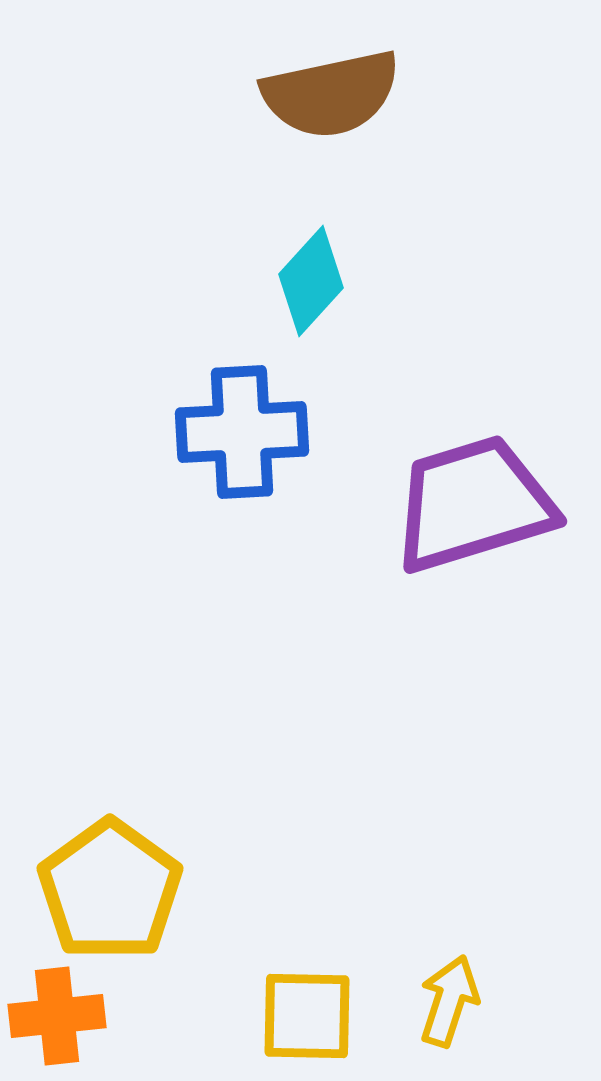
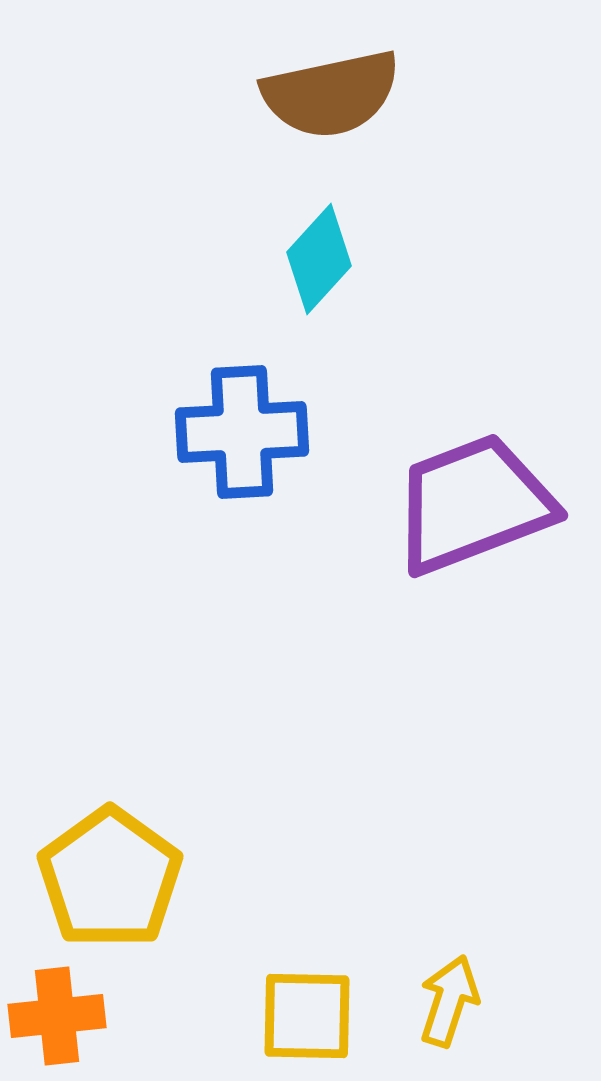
cyan diamond: moved 8 px right, 22 px up
purple trapezoid: rotated 4 degrees counterclockwise
yellow pentagon: moved 12 px up
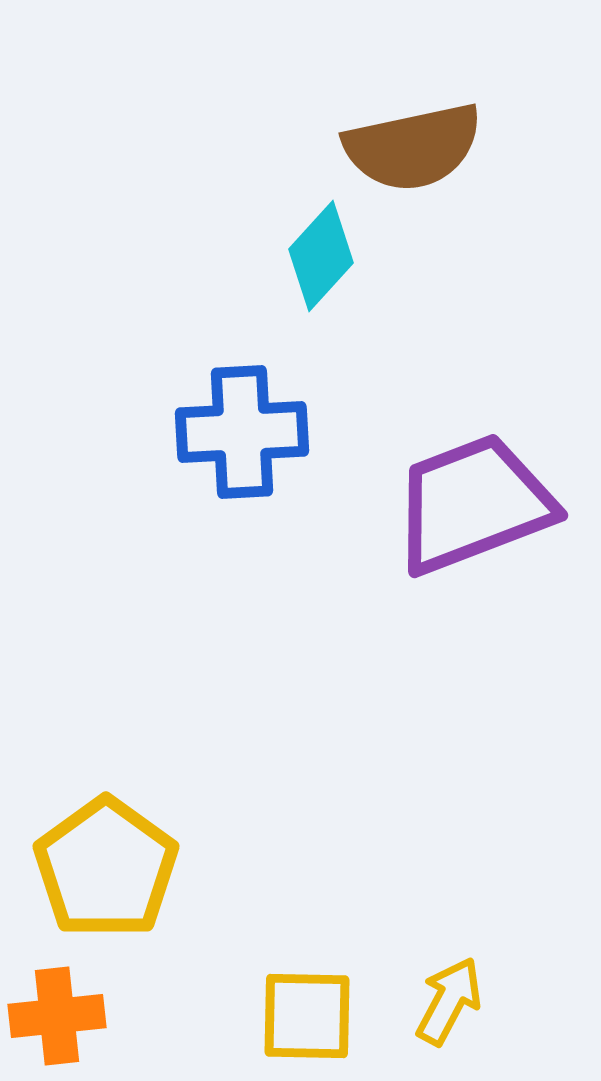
brown semicircle: moved 82 px right, 53 px down
cyan diamond: moved 2 px right, 3 px up
yellow pentagon: moved 4 px left, 10 px up
yellow arrow: rotated 10 degrees clockwise
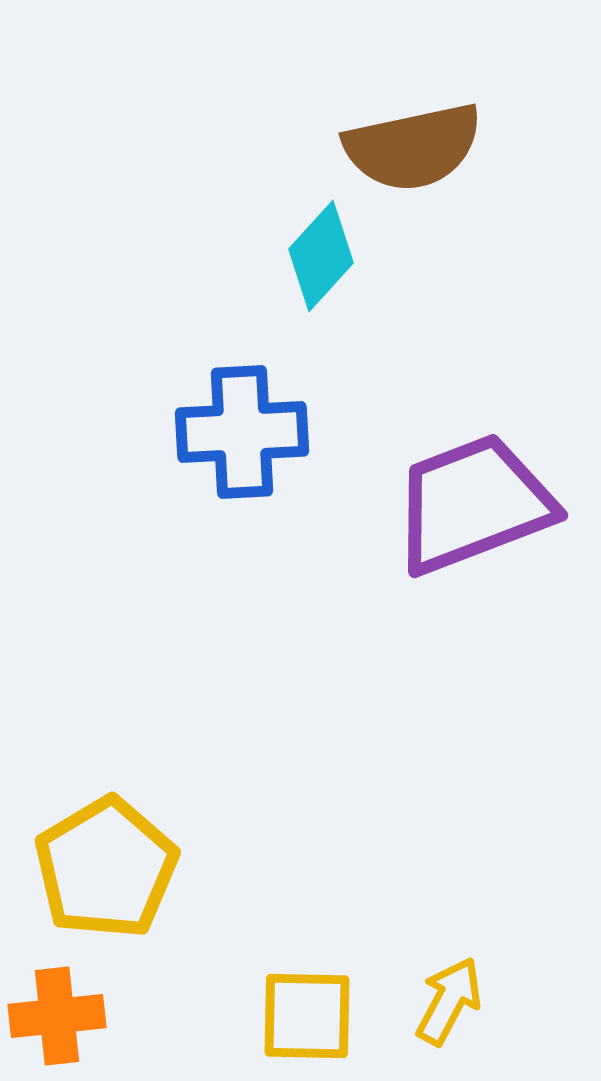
yellow pentagon: rotated 5 degrees clockwise
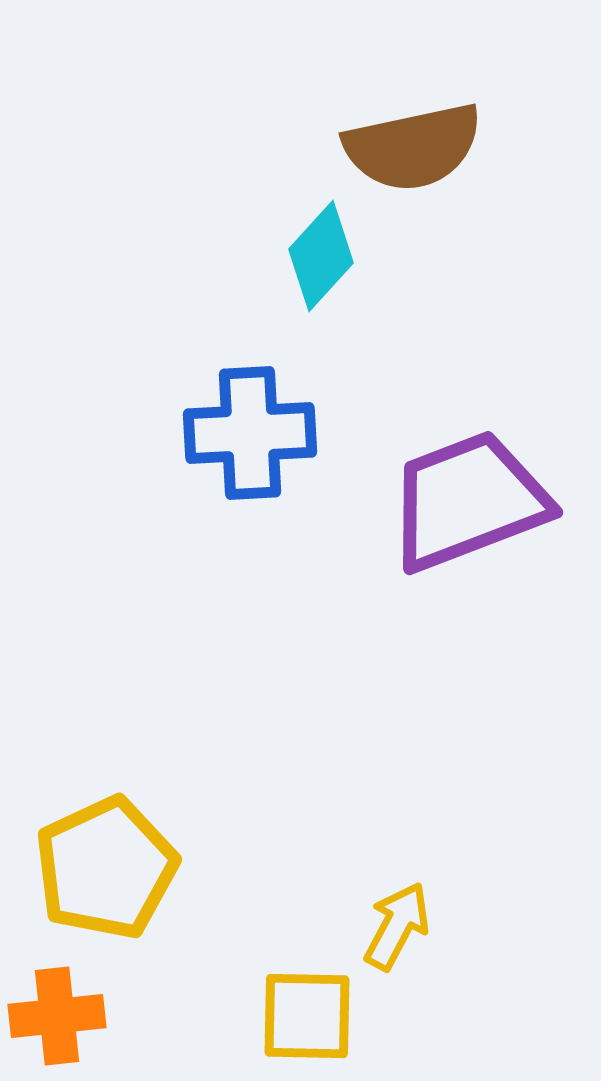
blue cross: moved 8 px right, 1 px down
purple trapezoid: moved 5 px left, 3 px up
yellow pentagon: rotated 6 degrees clockwise
yellow arrow: moved 52 px left, 75 px up
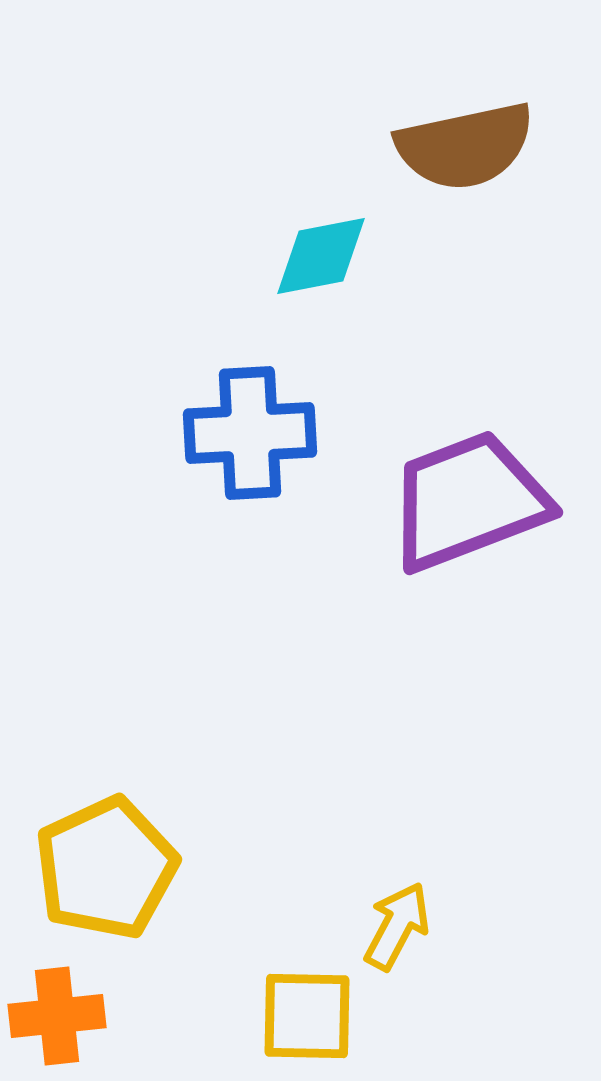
brown semicircle: moved 52 px right, 1 px up
cyan diamond: rotated 37 degrees clockwise
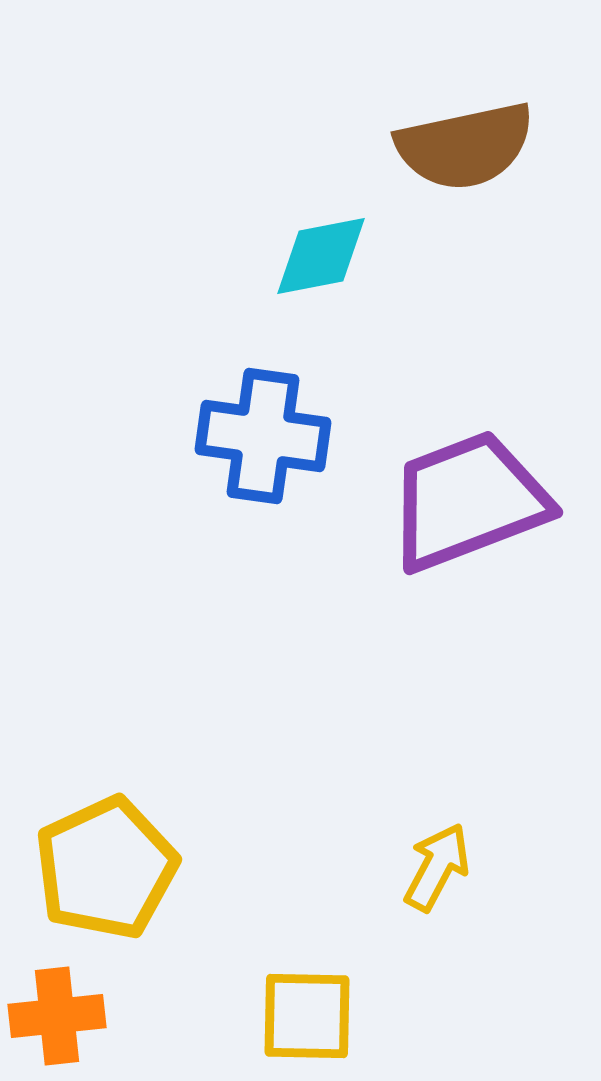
blue cross: moved 13 px right, 3 px down; rotated 11 degrees clockwise
yellow arrow: moved 40 px right, 59 px up
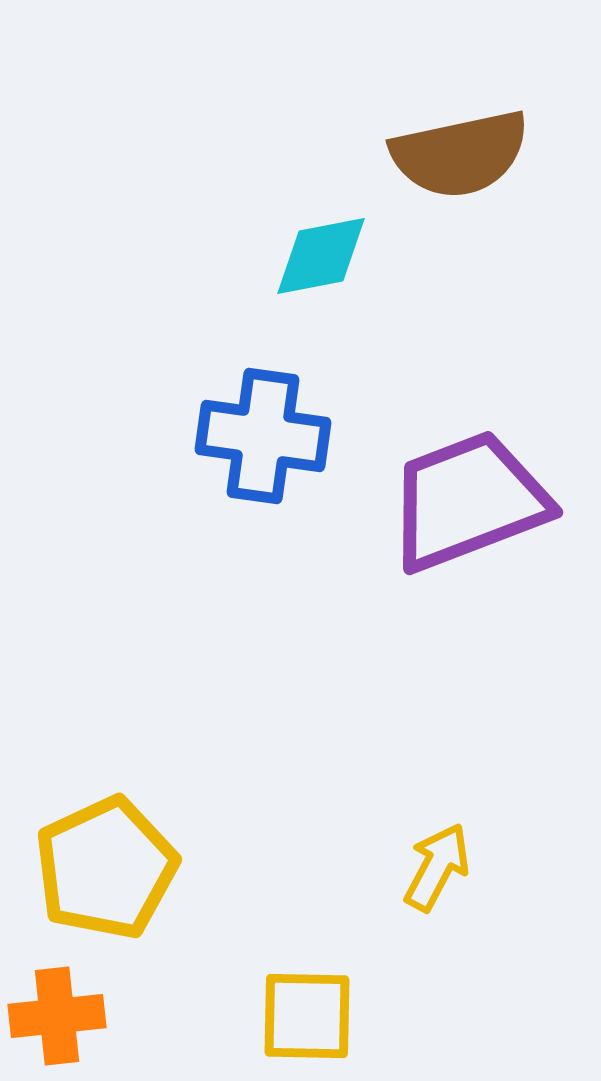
brown semicircle: moved 5 px left, 8 px down
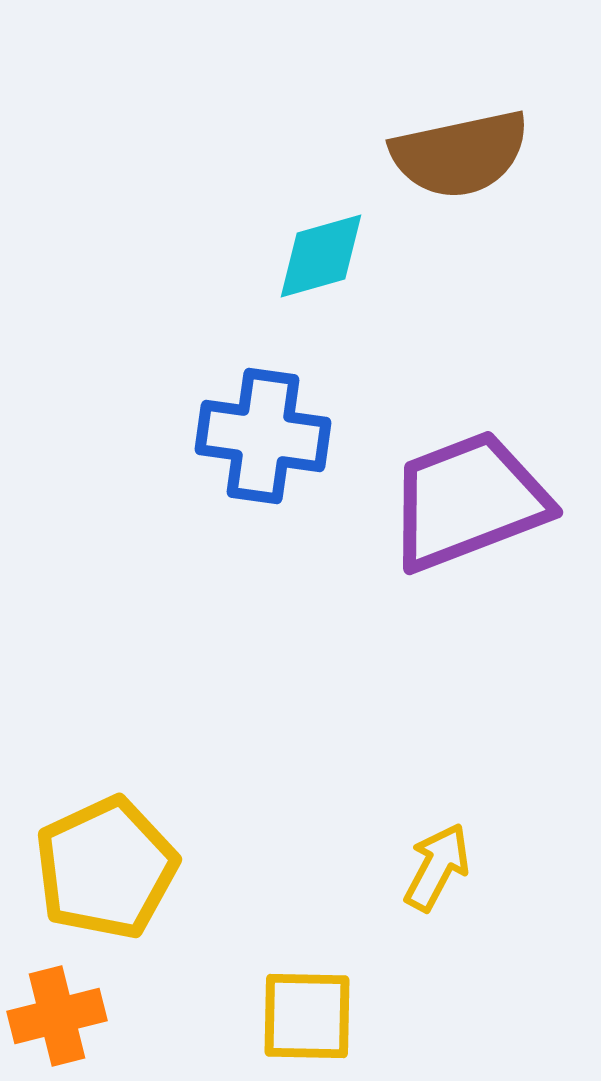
cyan diamond: rotated 5 degrees counterclockwise
orange cross: rotated 8 degrees counterclockwise
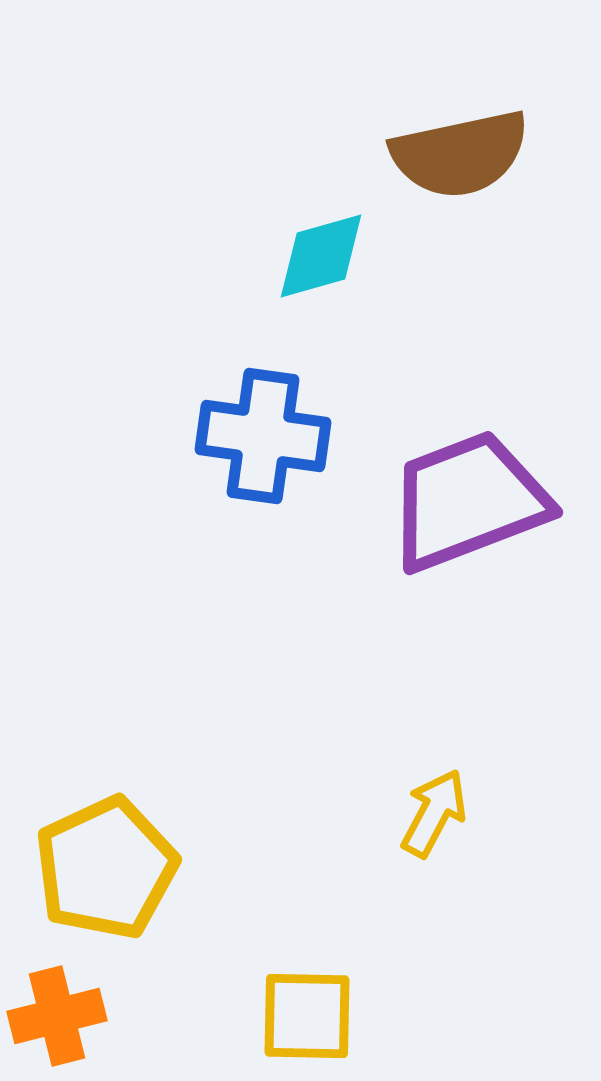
yellow arrow: moved 3 px left, 54 px up
